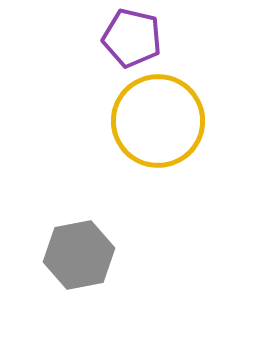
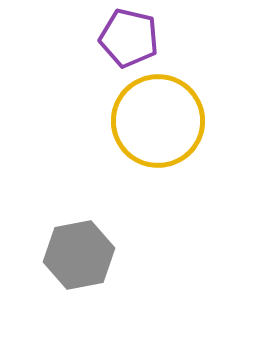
purple pentagon: moved 3 px left
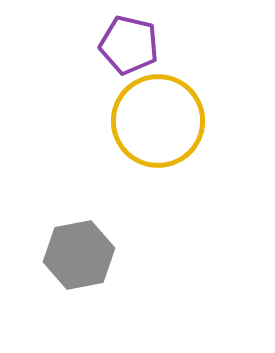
purple pentagon: moved 7 px down
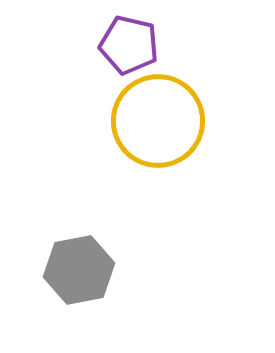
gray hexagon: moved 15 px down
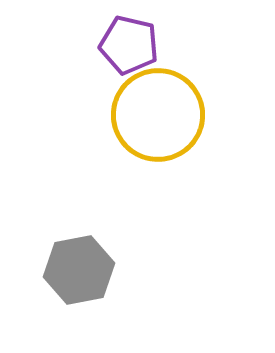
yellow circle: moved 6 px up
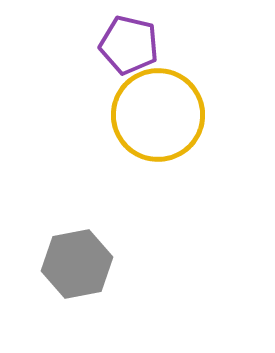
gray hexagon: moved 2 px left, 6 px up
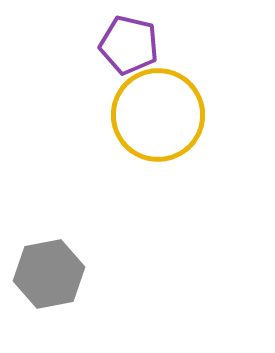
gray hexagon: moved 28 px left, 10 px down
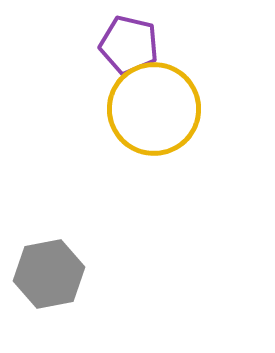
yellow circle: moved 4 px left, 6 px up
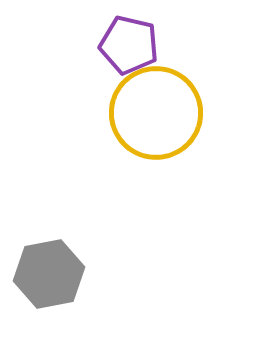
yellow circle: moved 2 px right, 4 px down
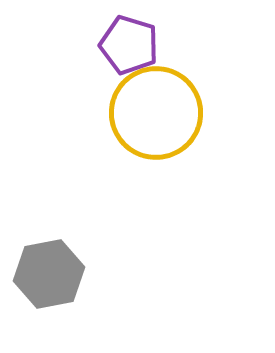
purple pentagon: rotated 4 degrees clockwise
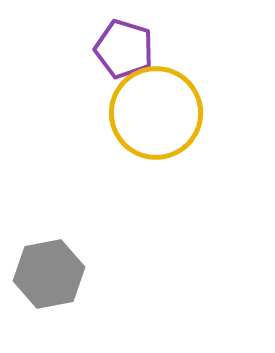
purple pentagon: moved 5 px left, 4 px down
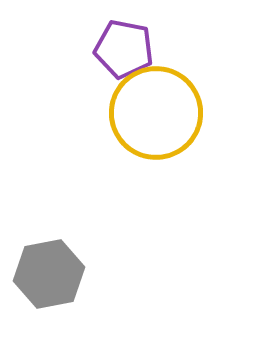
purple pentagon: rotated 6 degrees counterclockwise
